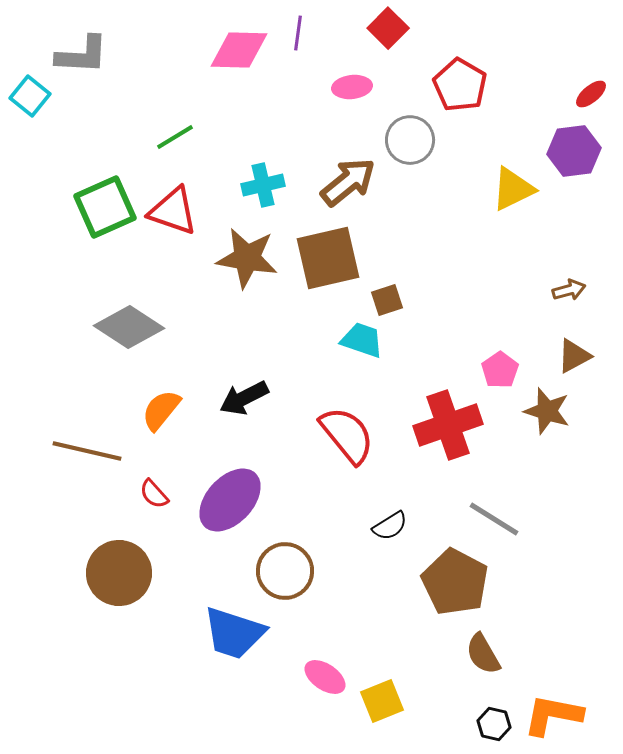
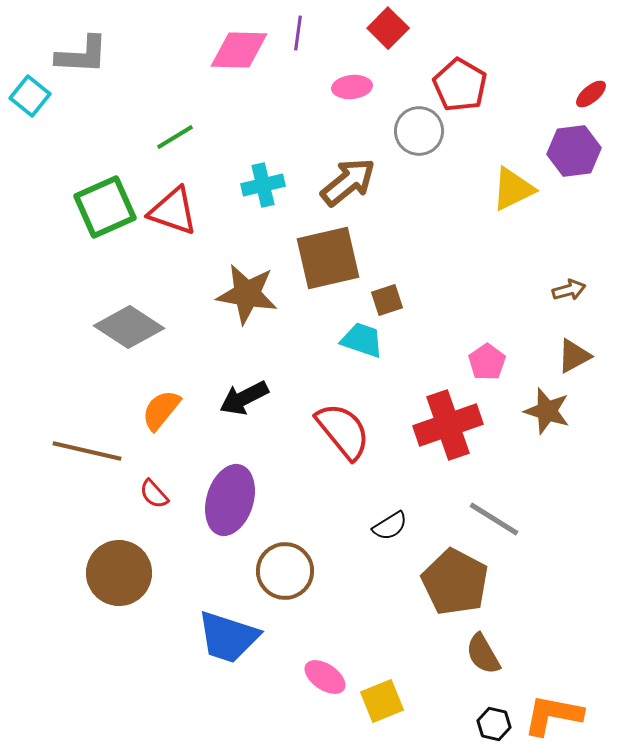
gray circle at (410, 140): moved 9 px right, 9 px up
brown star at (247, 258): moved 36 px down
pink pentagon at (500, 370): moved 13 px left, 8 px up
red semicircle at (347, 435): moved 4 px left, 4 px up
purple ellipse at (230, 500): rotated 26 degrees counterclockwise
blue trapezoid at (234, 633): moved 6 px left, 4 px down
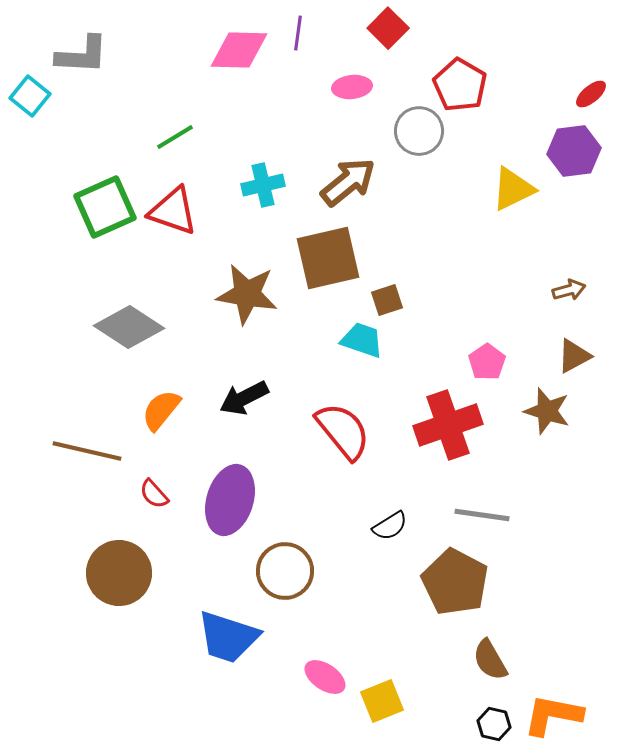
gray line at (494, 519): moved 12 px left, 4 px up; rotated 24 degrees counterclockwise
brown semicircle at (483, 654): moved 7 px right, 6 px down
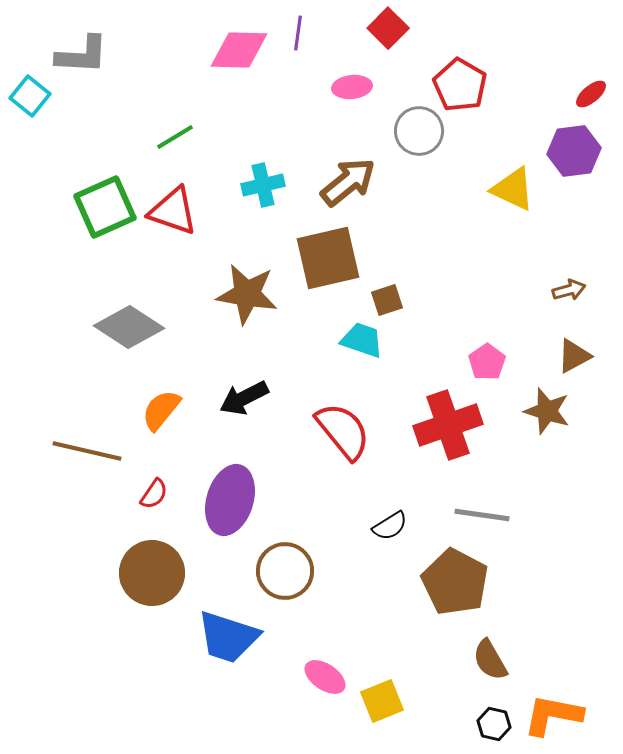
yellow triangle at (513, 189): rotated 51 degrees clockwise
red semicircle at (154, 494): rotated 104 degrees counterclockwise
brown circle at (119, 573): moved 33 px right
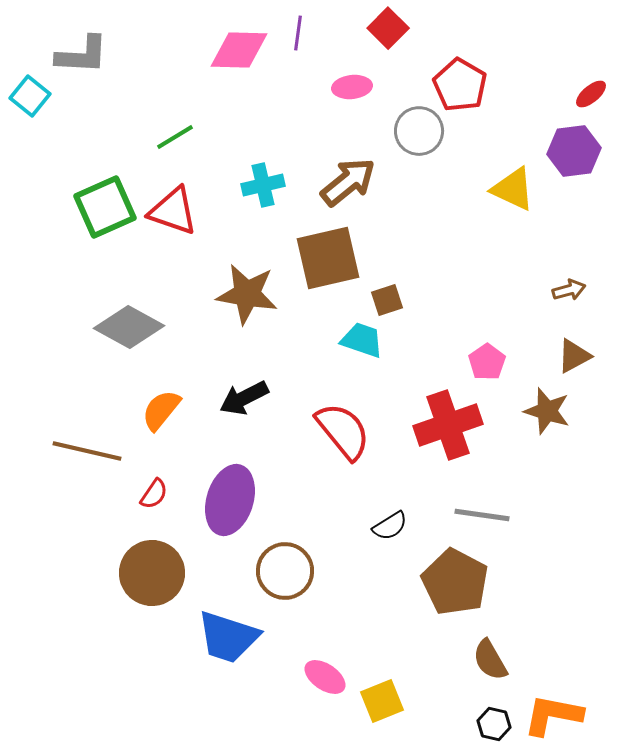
gray diamond at (129, 327): rotated 4 degrees counterclockwise
